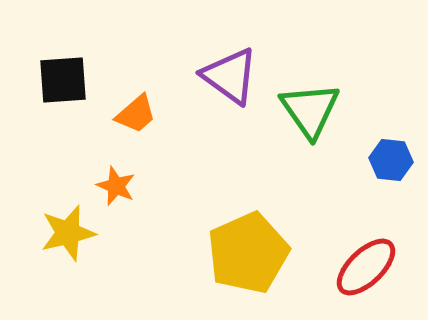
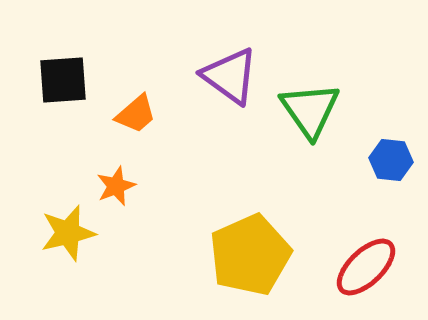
orange star: rotated 27 degrees clockwise
yellow pentagon: moved 2 px right, 2 px down
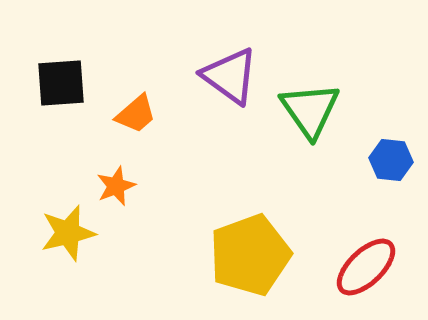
black square: moved 2 px left, 3 px down
yellow pentagon: rotated 4 degrees clockwise
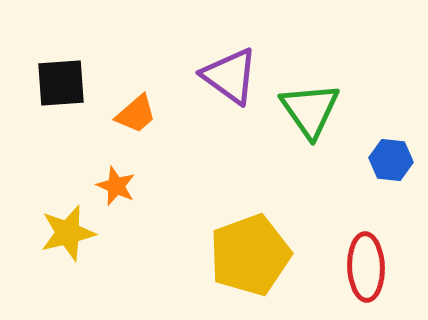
orange star: rotated 27 degrees counterclockwise
red ellipse: rotated 48 degrees counterclockwise
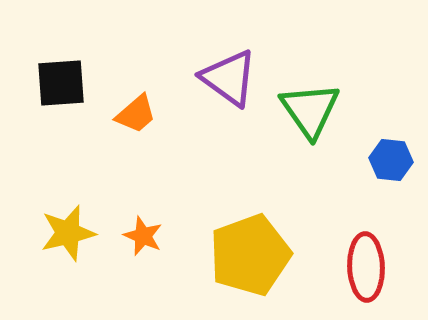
purple triangle: moved 1 px left, 2 px down
orange star: moved 27 px right, 50 px down
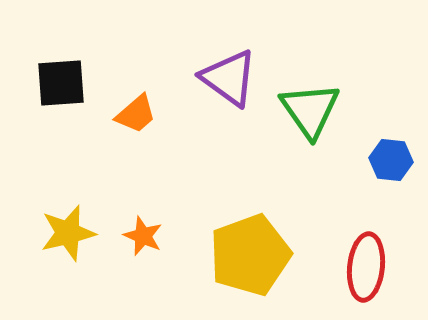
red ellipse: rotated 8 degrees clockwise
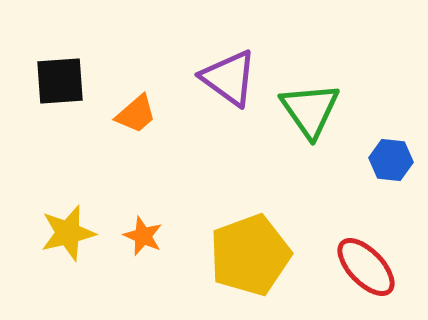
black square: moved 1 px left, 2 px up
red ellipse: rotated 50 degrees counterclockwise
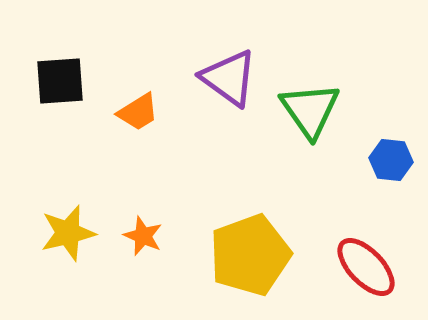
orange trapezoid: moved 2 px right, 2 px up; rotated 9 degrees clockwise
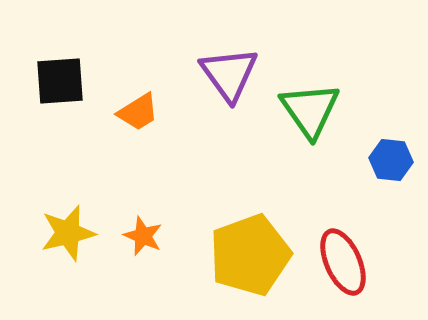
purple triangle: moved 4 px up; rotated 18 degrees clockwise
red ellipse: moved 23 px left, 5 px up; rotated 20 degrees clockwise
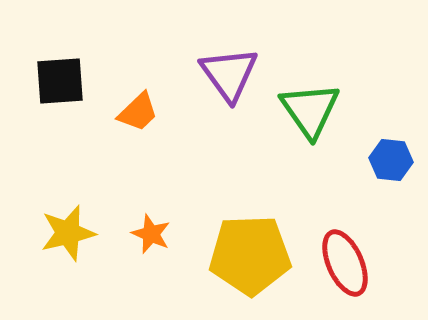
orange trapezoid: rotated 12 degrees counterclockwise
orange star: moved 8 px right, 2 px up
yellow pentagon: rotated 18 degrees clockwise
red ellipse: moved 2 px right, 1 px down
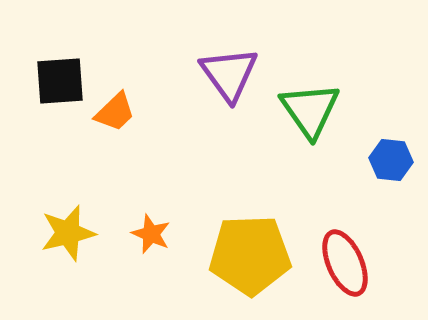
orange trapezoid: moved 23 px left
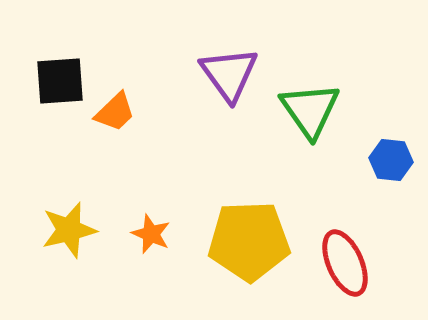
yellow star: moved 1 px right, 3 px up
yellow pentagon: moved 1 px left, 14 px up
